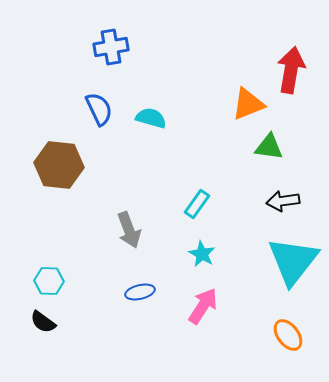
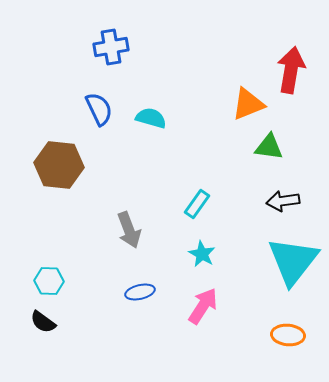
orange ellipse: rotated 48 degrees counterclockwise
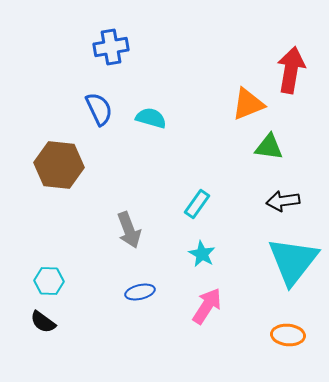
pink arrow: moved 4 px right
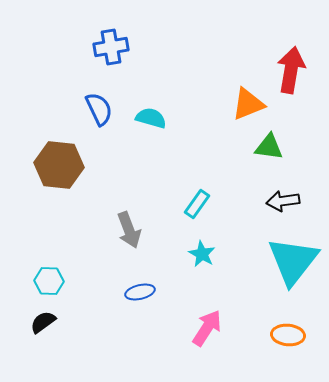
pink arrow: moved 22 px down
black semicircle: rotated 108 degrees clockwise
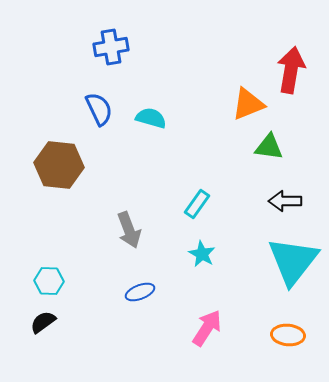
black arrow: moved 2 px right; rotated 8 degrees clockwise
blue ellipse: rotated 8 degrees counterclockwise
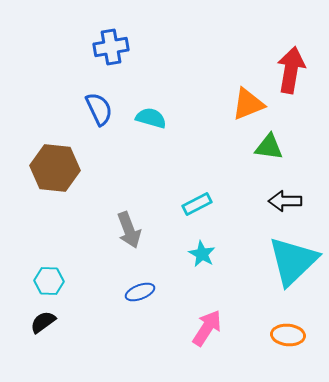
brown hexagon: moved 4 px left, 3 px down
cyan rectangle: rotated 28 degrees clockwise
cyan triangle: rotated 8 degrees clockwise
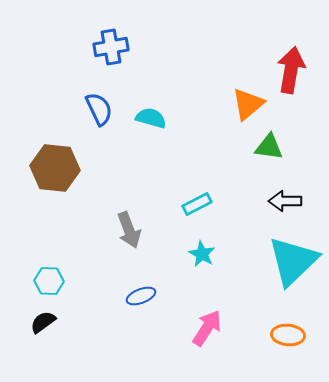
orange triangle: rotated 18 degrees counterclockwise
blue ellipse: moved 1 px right, 4 px down
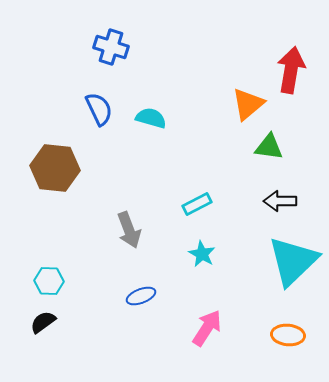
blue cross: rotated 28 degrees clockwise
black arrow: moved 5 px left
